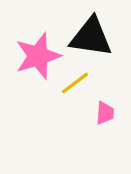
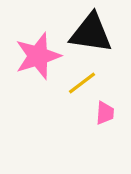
black triangle: moved 4 px up
yellow line: moved 7 px right
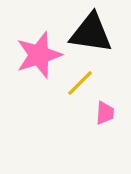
pink star: moved 1 px right, 1 px up
yellow line: moved 2 px left; rotated 8 degrees counterclockwise
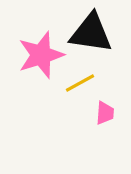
pink star: moved 2 px right
yellow line: rotated 16 degrees clockwise
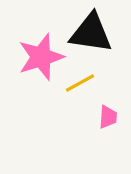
pink star: moved 2 px down
pink trapezoid: moved 3 px right, 4 px down
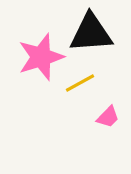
black triangle: rotated 12 degrees counterclockwise
pink trapezoid: rotated 40 degrees clockwise
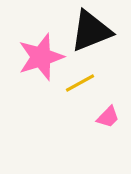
black triangle: moved 2 px up; rotated 18 degrees counterclockwise
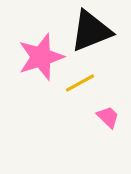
pink trapezoid: rotated 90 degrees counterclockwise
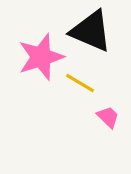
black triangle: rotated 45 degrees clockwise
yellow line: rotated 60 degrees clockwise
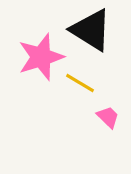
black triangle: moved 1 px up; rotated 9 degrees clockwise
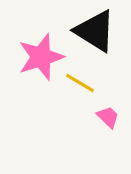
black triangle: moved 4 px right, 1 px down
